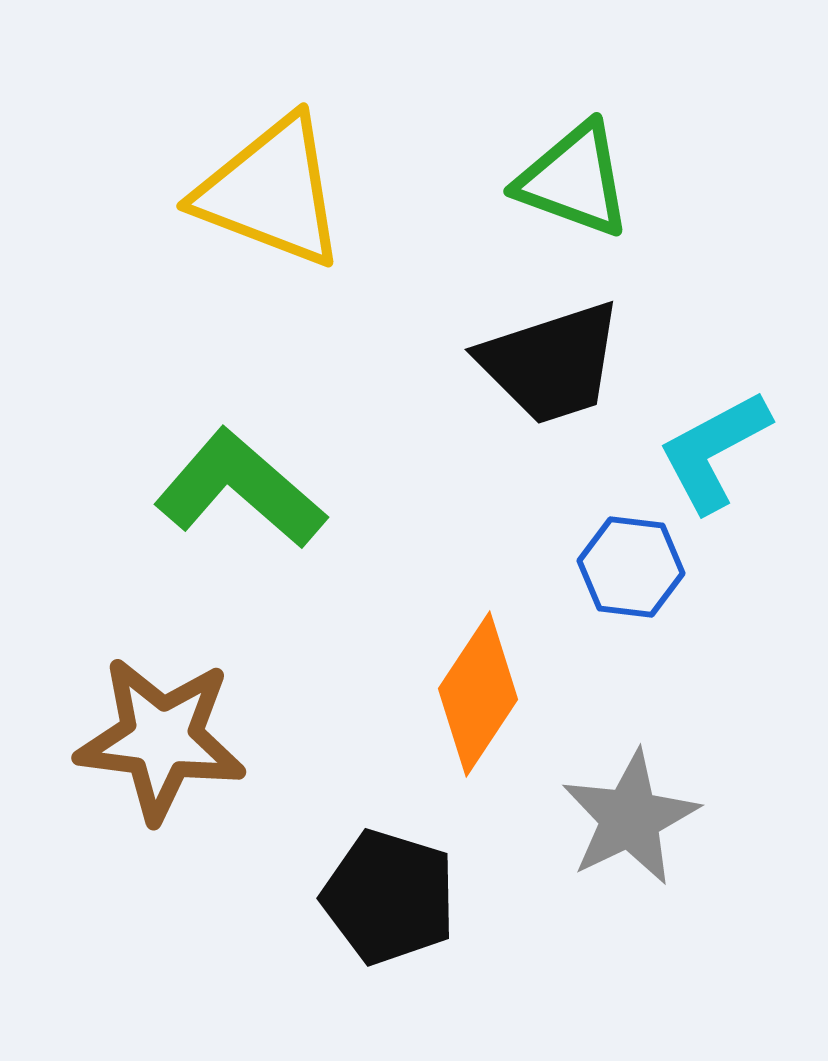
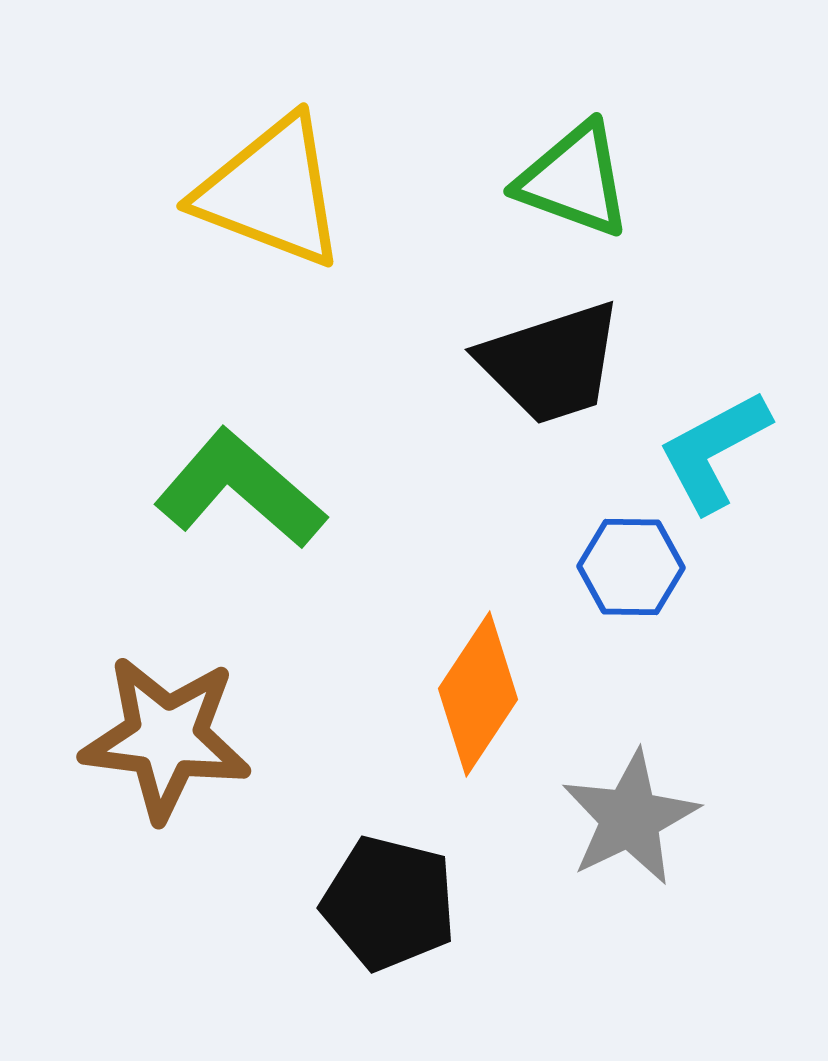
blue hexagon: rotated 6 degrees counterclockwise
brown star: moved 5 px right, 1 px up
black pentagon: moved 6 px down; rotated 3 degrees counterclockwise
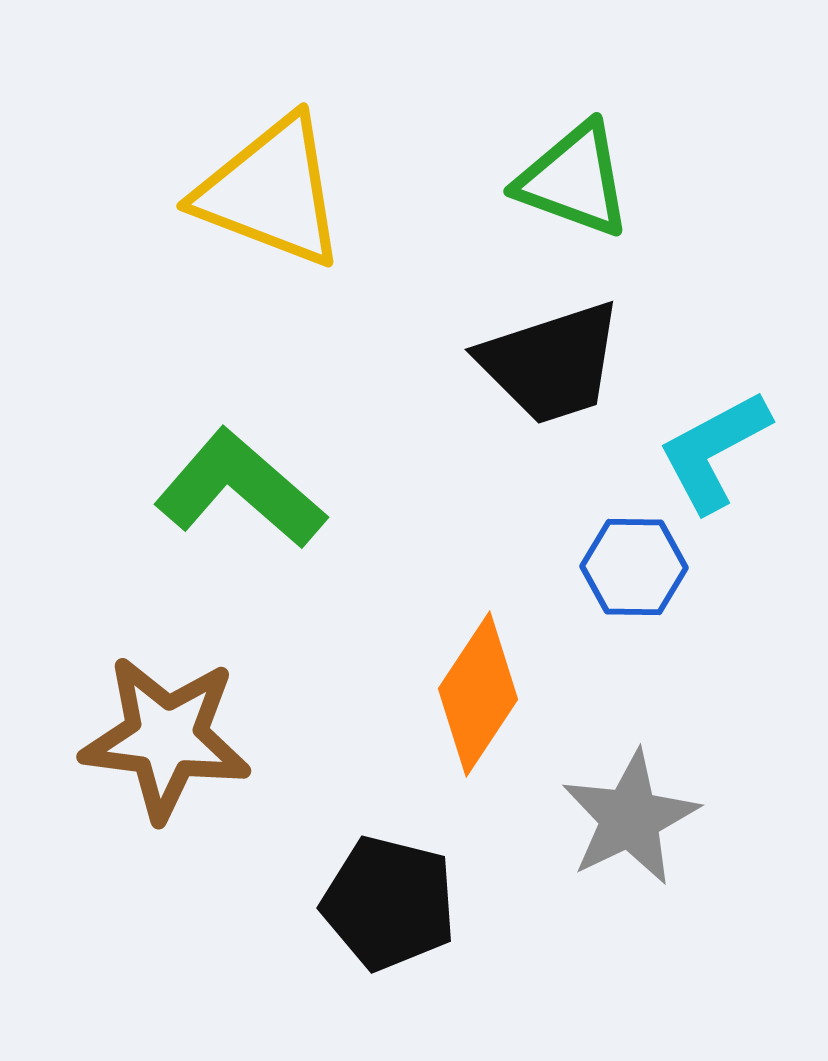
blue hexagon: moved 3 px right
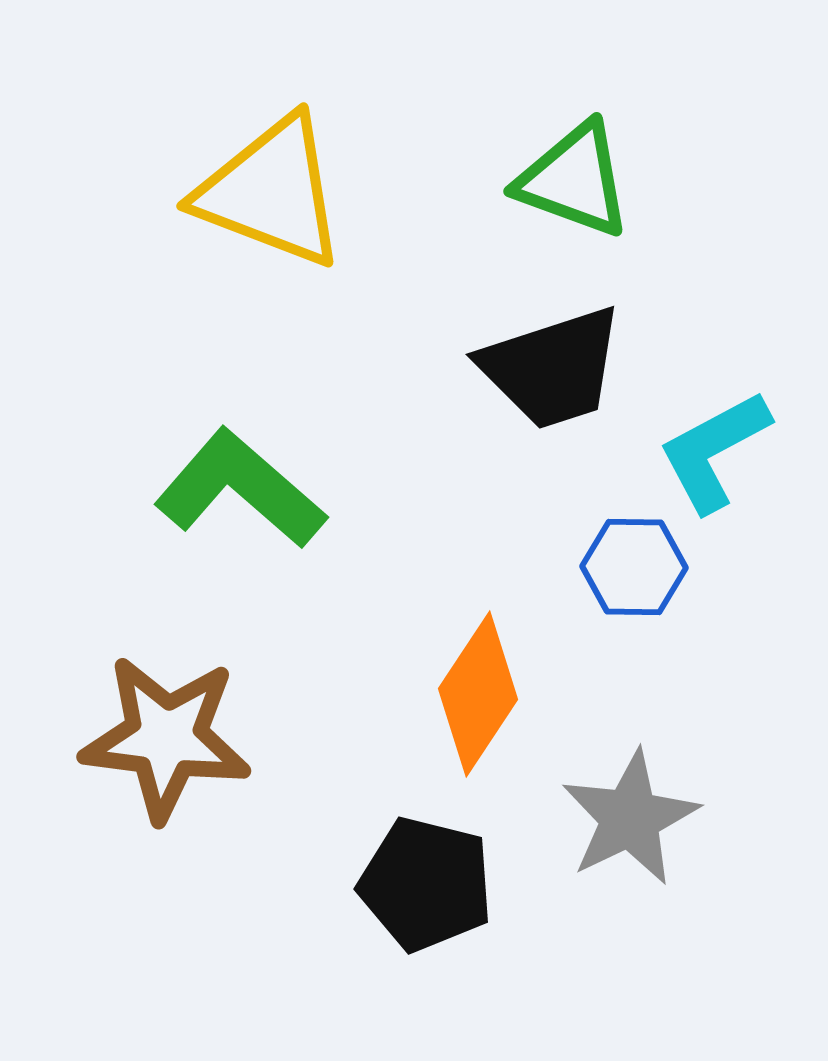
black trapezoid: moved 1 px right, 5 px down
black pentagon: moved 37 px right, 19 px up
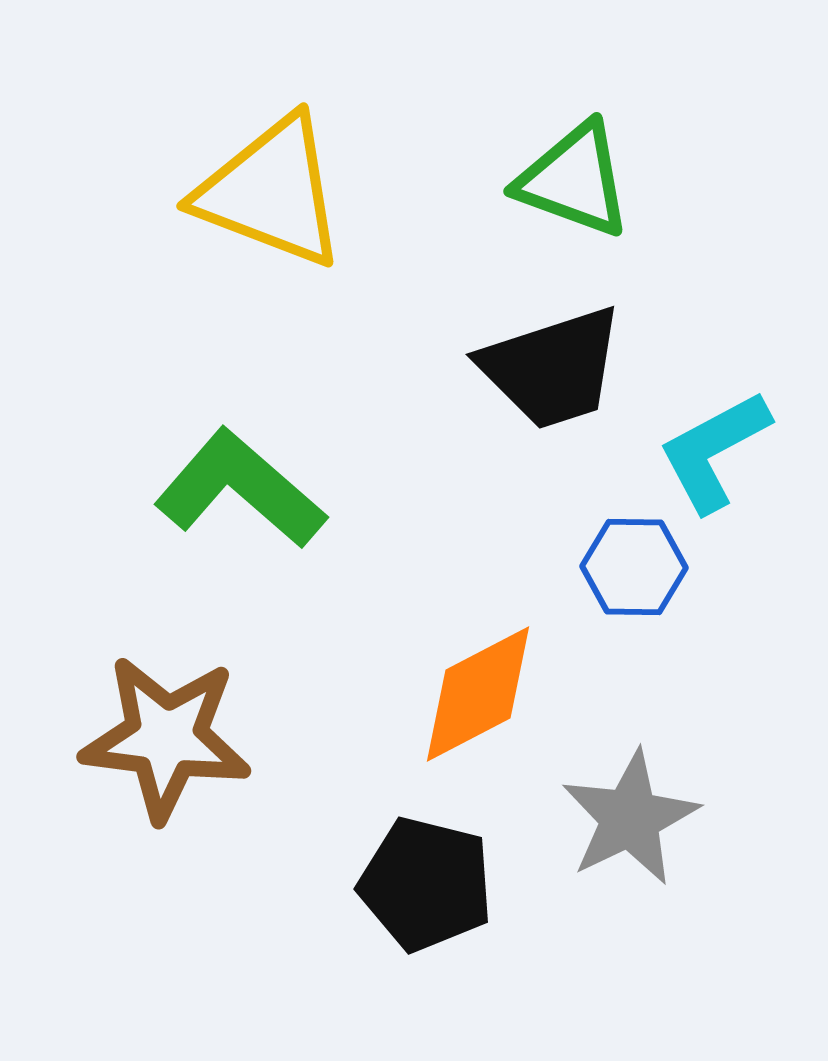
orange diamond: rotated 29 degrees clockwise
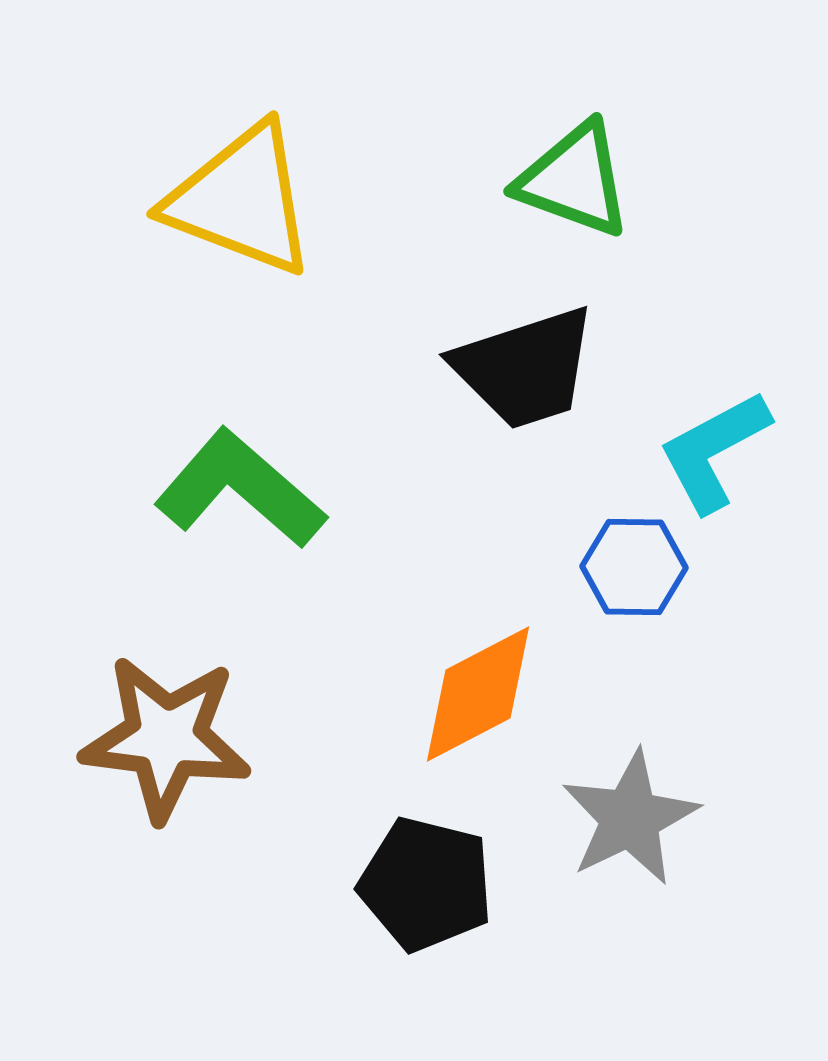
yellow triangle: moved 30 px left, 8 px down
black trapezoid: moved 27 px left
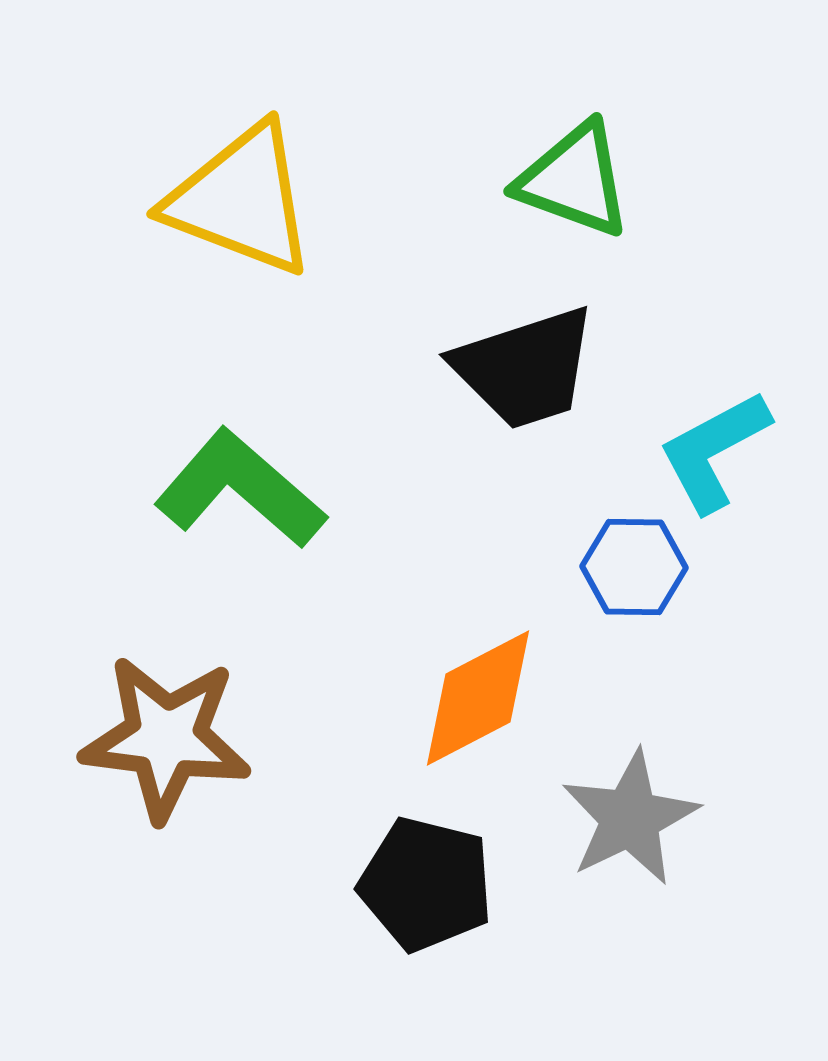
orange diamond: moved 4 px down
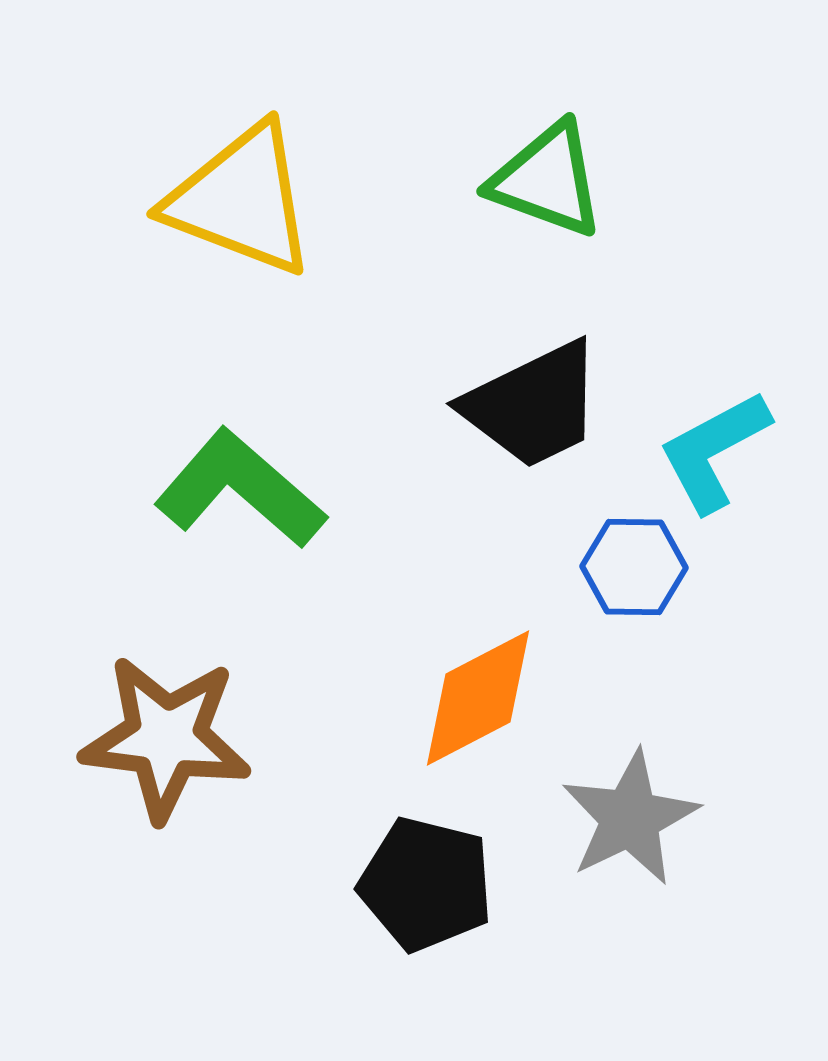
green triangle: moved 27 px left
black trapezoid: moved 8 px right, 37 px down; rotated 8 degrees counterclockwise
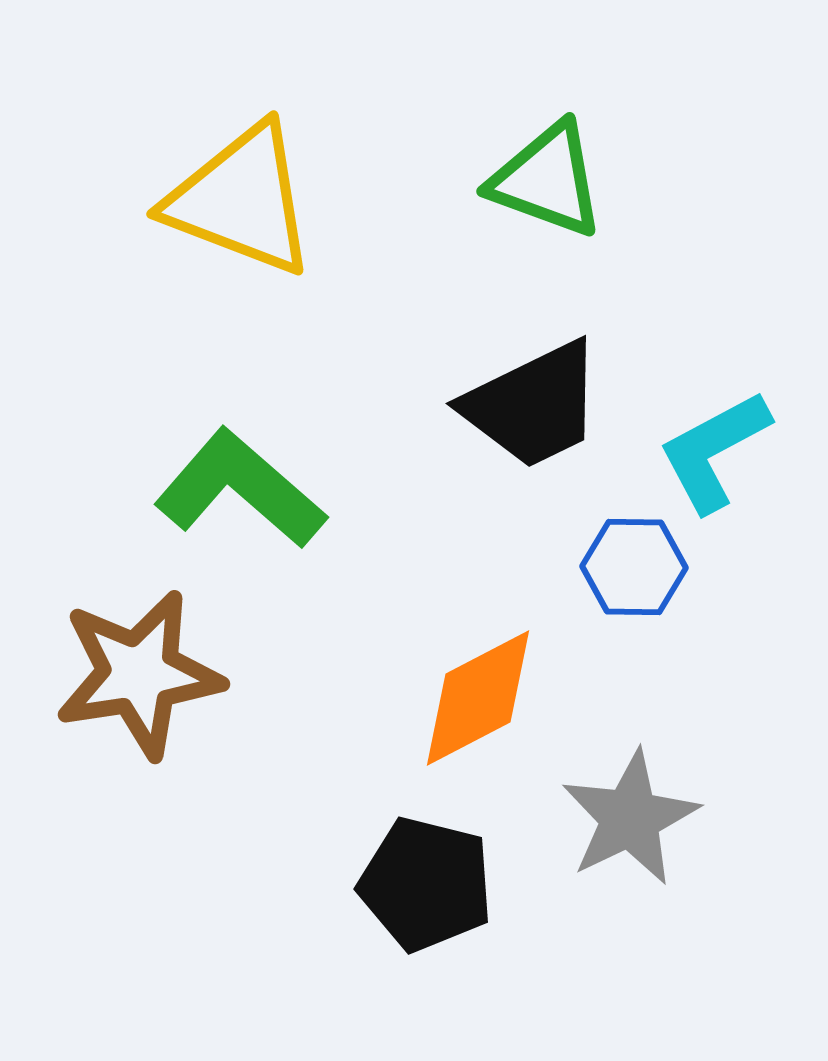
brown star: moved 27 px left, 64 px up; rotated 16 degrees counterclockwise
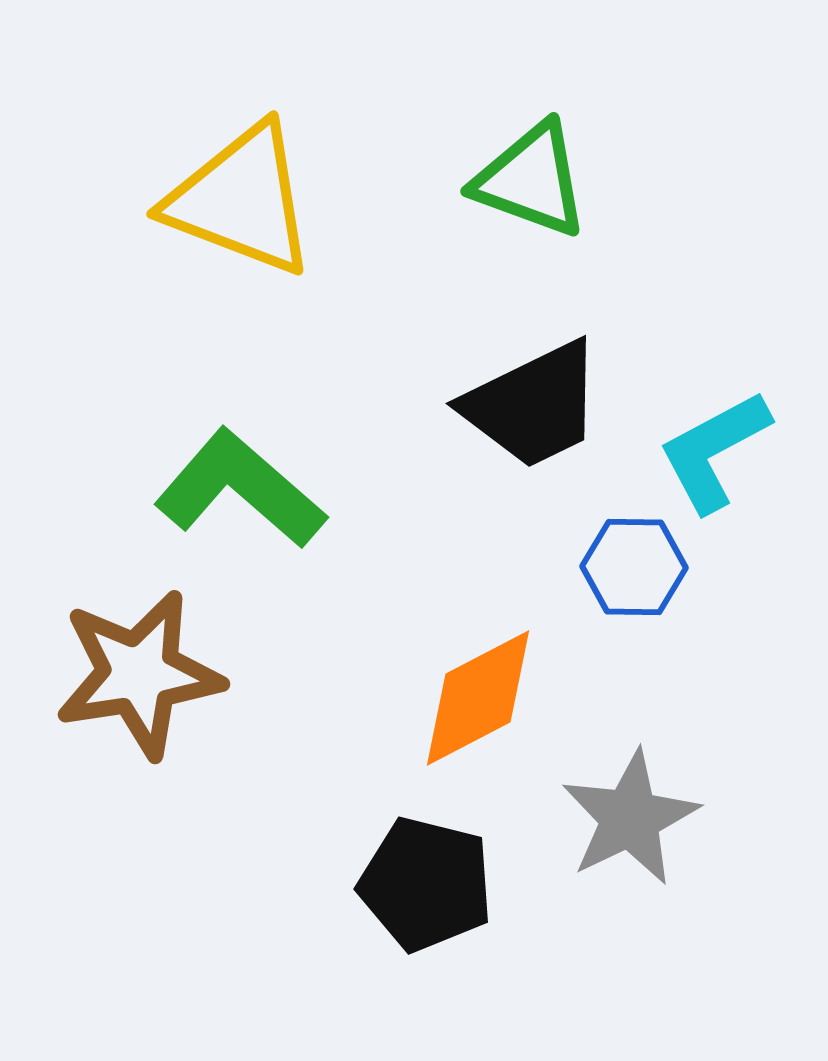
green triangle: moved 16 px left
